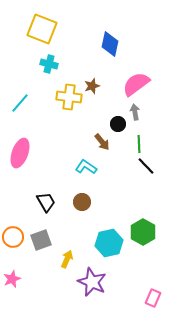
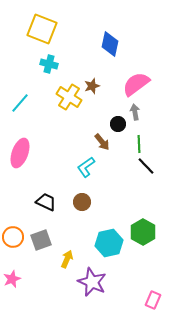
yellow cross: rotated 25 degrees clockwise
cyan L-shape: rotated 70 degrees counterclockwise
black trapezoid: rotated 35 degrees counterclockwise
pink rectangle: moved 2 px down
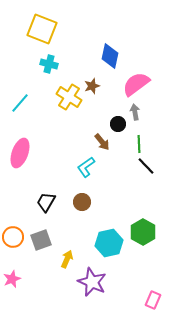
blue diamond: moved 12 px down
black trapezoid: rotated 85 degrees counterclockwise
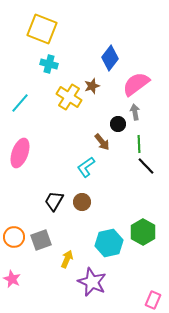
blue diamond: moved 2 px down; rotated 25 degrees clockwise
black trapezoid: moved 8 px right, 1 px up
orange circle: moved 1 px right
pink star: rotated 24 degrees counterclockwise
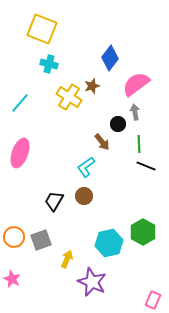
black line: rotated 24 degrees counterclockwise
brown circle: moved 2 px right, 6 px up
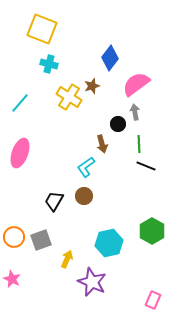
brown arrow: moved 2 px down; rotated 24 degrees clockwise
green hexagon: moved 9 px right, 1 px up
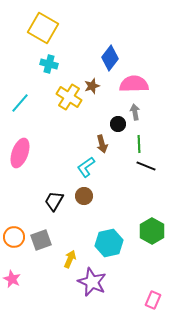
yellow square: moved 1 px right, 1 px up; rotated 8 degrees clockwise
pink semicircle: moved 2 px left; rotated 36 degrees clockwise
yellow arrow: moved 3 px right
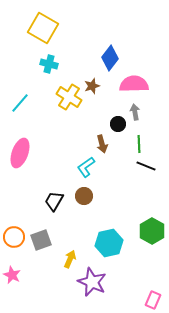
pink star: moved 4 px up
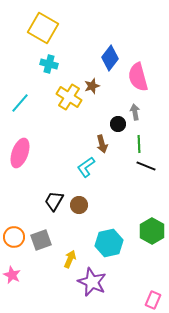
pink semicircle: moved 4 px right, 7 px up; rotated 104 degrees counterclockwise
brown circle: moved 5 px left, 9 px down
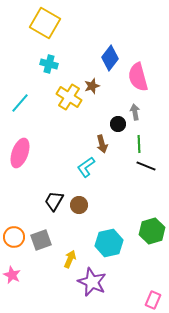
yellow square: moved 2 px right, 5 px up
green hexagon: rotated 15 degrees clockwise
